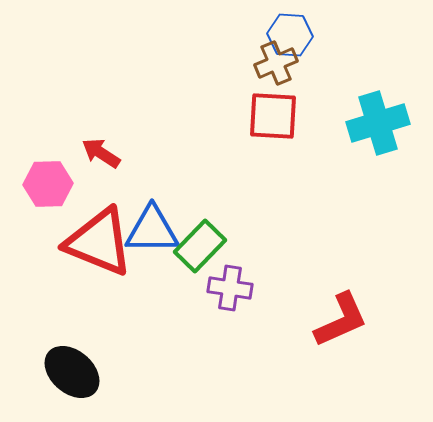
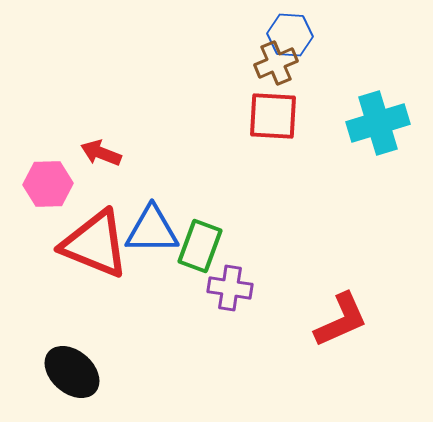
red arrow: rotated 12 degrees counterclockwise
red triangle: moved 4 px left, 2 px down
green rectangle: rotated 24 degrees counterclockwise
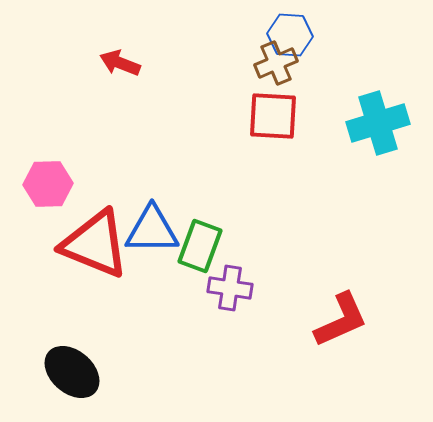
red arrow: moved 19 px right, 90 px up
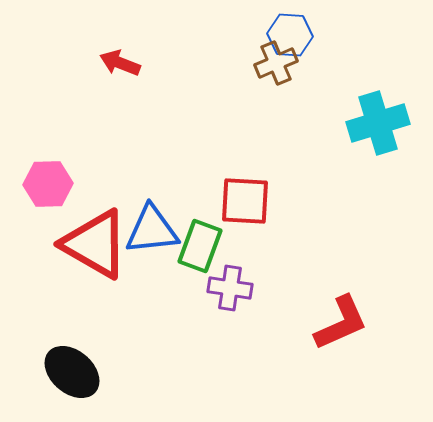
red square: moved 28 px left, 85 px down
blue triangle: rotated 6 degrees counterclockwise
red triangle: rotated 8 degrees clockwise
red L-shape: moved 3 px down
